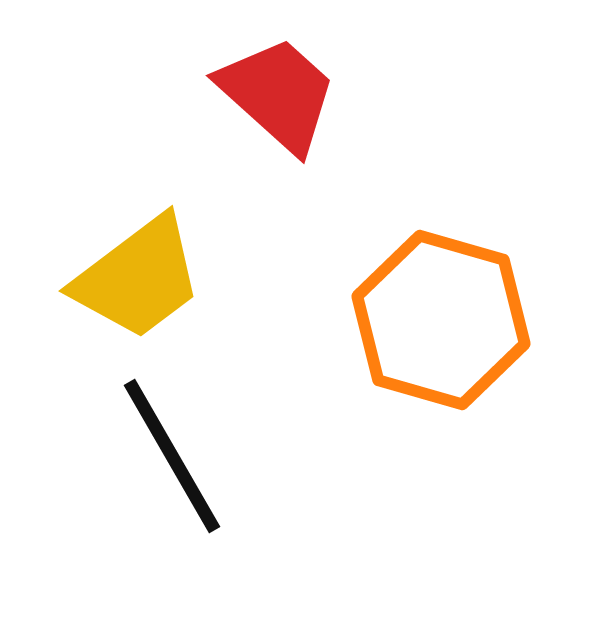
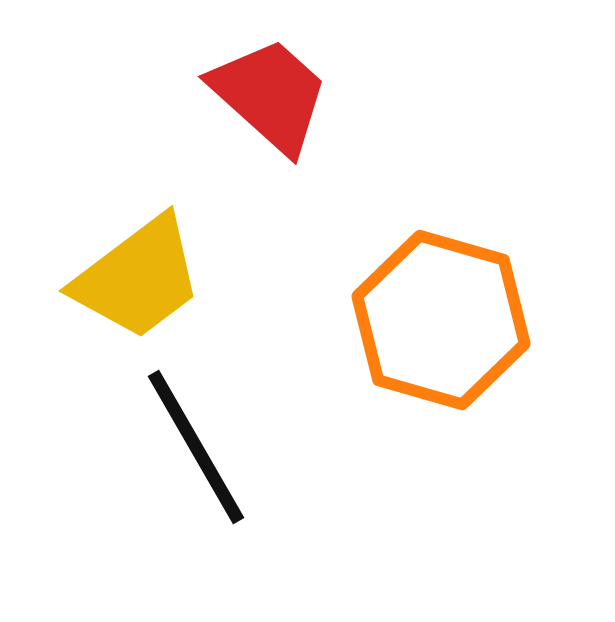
red trapezoid: moved 8 px left, 1 px down
black line: moved 24 px right, 9 px up
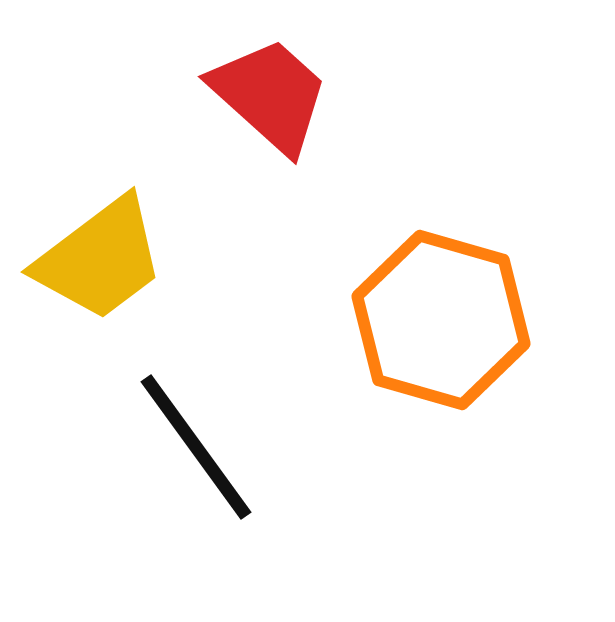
yellow trapezoid: moved 38 px left, 19 px up
black line: rotated 6 degrees counterclockwise
